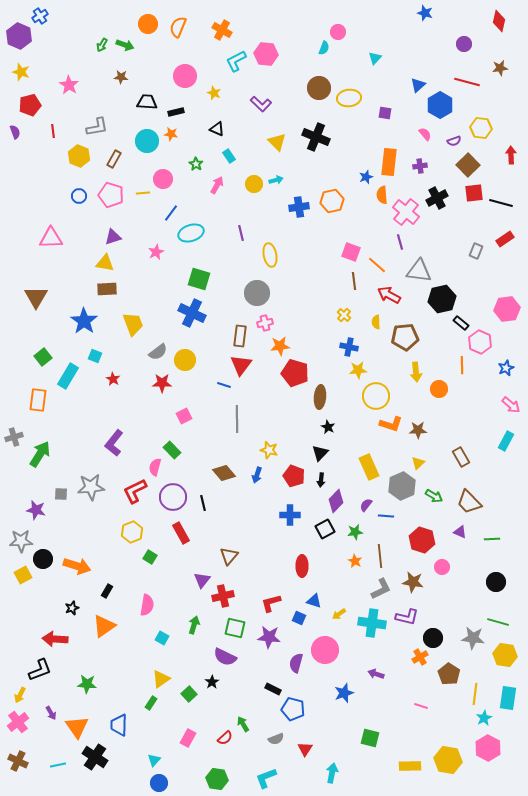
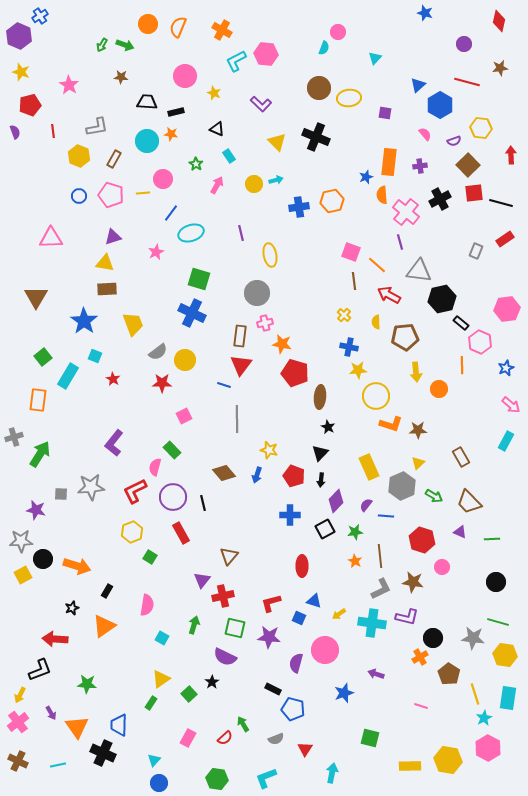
black cross at (437, 198): moved 3 px right, 1 px down
orange star at (280, 346): moved 2 px right, 2 px up; rotated 18 degrees clockwise
yellow line at (475, 694): rotated 25 degrees counterclockwise
black cross at (95, 757): moved 8 px right, 4 px up; rotated 10 degrees counterclockwise
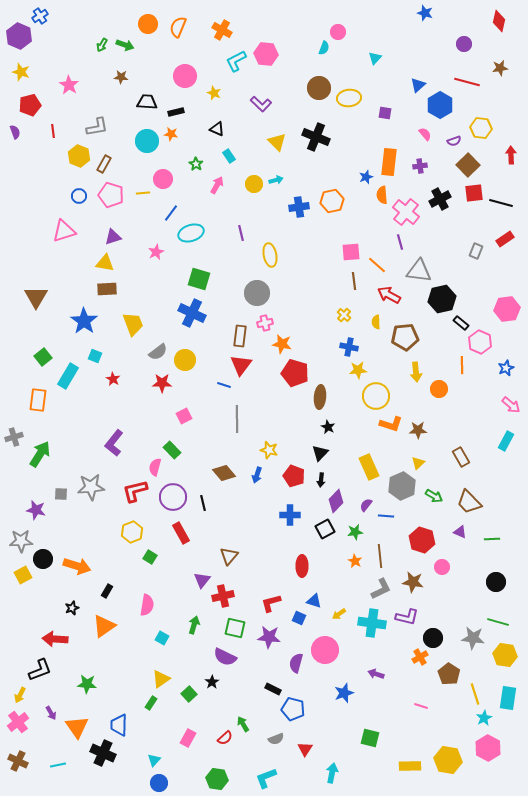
brown rectangle at (114, 159): moved 10 px left, 5 px down
pink triangle at (51, 238): moved 13 px right, 7 px up; rotated 15 degrees counterclockwise
pink square at (351, 252): rotated 24 degrees counterclockwise
red L-shape at (135, 491): rotated 12 degrees clockwise
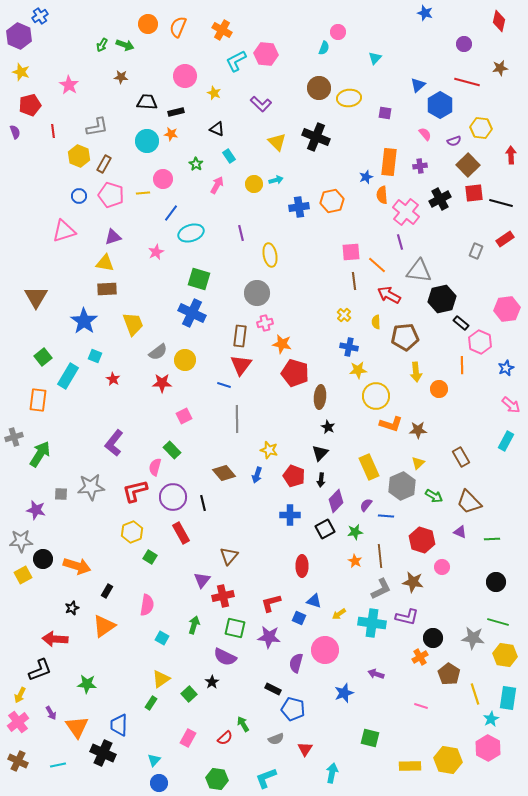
cyan star at (484, 718): moved 7 px right, 1 px down
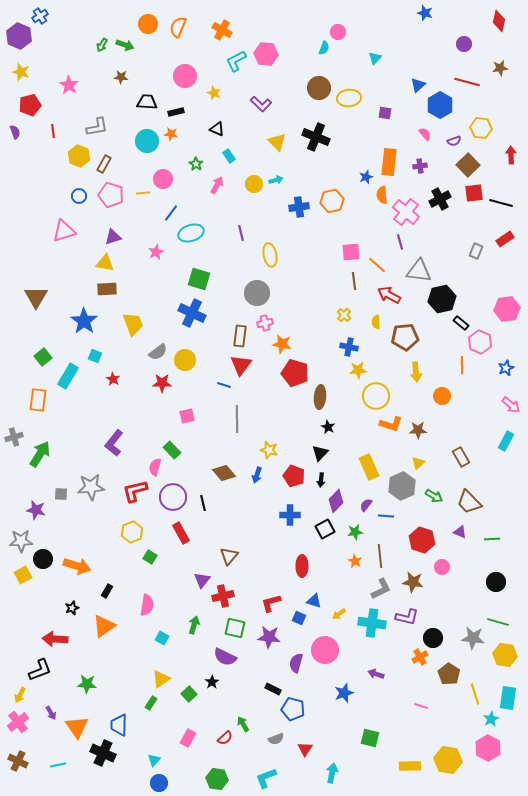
orange circle at (439, 389): moved 3 px right, 7 px down
pink square at (184, 416): moved 3 px right; rotated 14 degrees clockwise
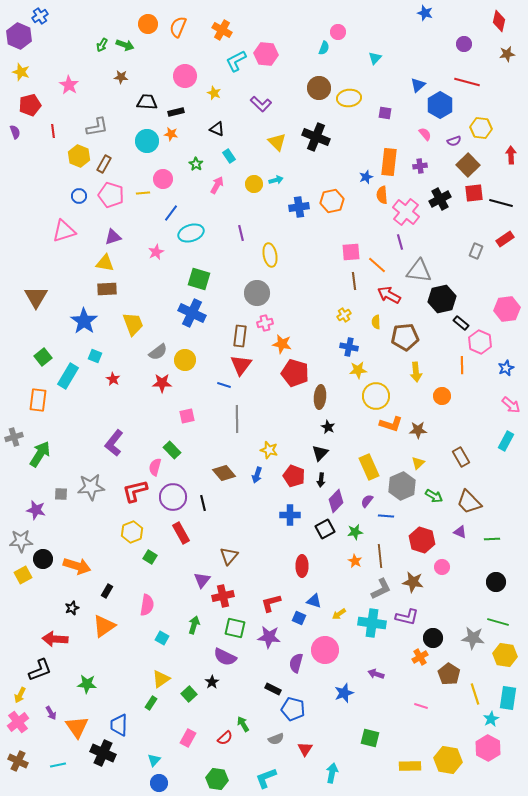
brown star at (500, 68): moved 7 px right, 14 px up
yellow cross at (344, 315): rotated 16 degrees clockwise
purple semicircle at (366, 505): moved 1 px right, 4 px up
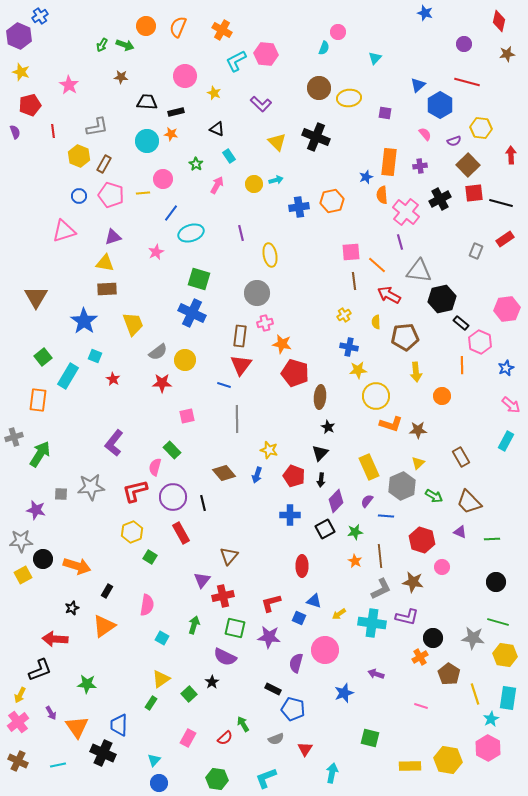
orange circle at (148, 24): moved 2 px left, 2 px down
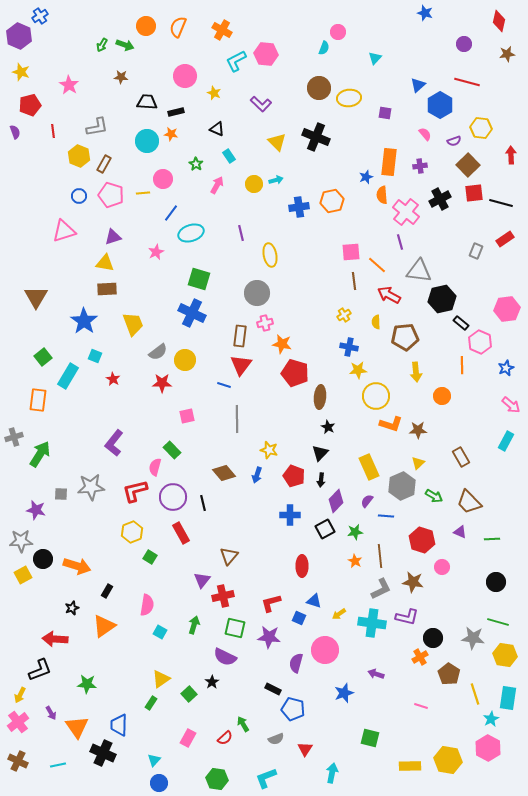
cyan square at (162, 638): moved 2 px left, 6 px up
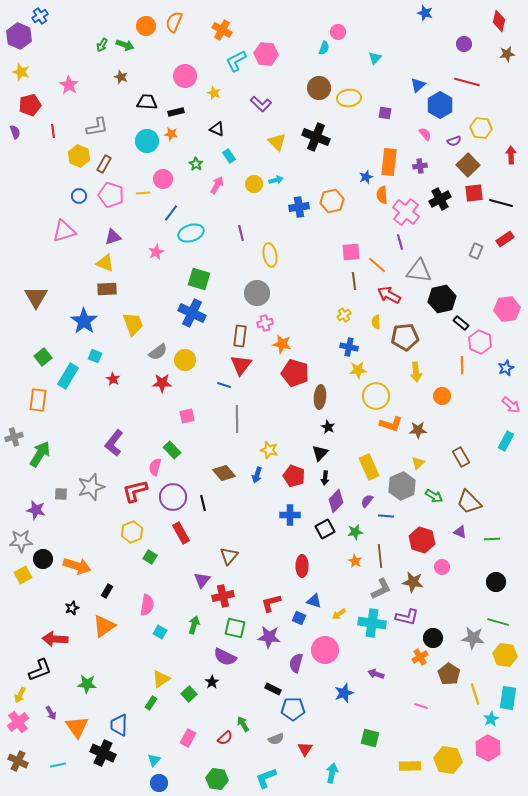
orange semicircle at (178, 27): moved 4 px left, 5 px up
brown star at (121, 77): rotated 16 degrees clockwise
yellow triangle at (105, 263): rotated 12 degrees clockwise
black arrow at (321, 480): moved 4 px right, 2 px up
gray star at (91, 487): rotated 12 degrees counterclockwise
blue pentagon at (293, 709): rotated 15 degrees counterclockwise
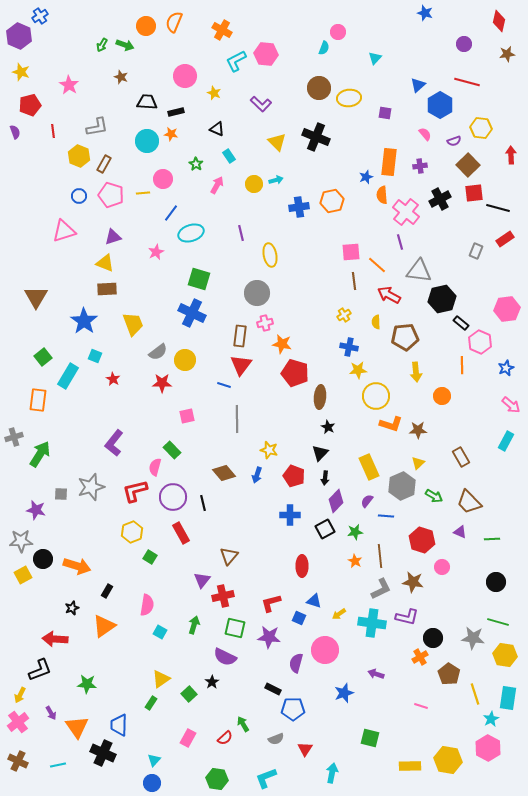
black line at (501, 203): moved 3 px left, 5 px down
blue circle at (159, 783): moved 7 px left
